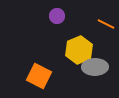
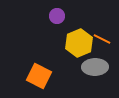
orange line: moved 4 px left, 15 px down
yellow hexagon: moved 7 px up
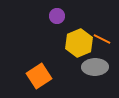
orange square: rotated 30 degrees clockwise
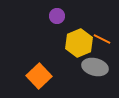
gray ellipse: rotated 15 degrees clockwise
orange square: rotated 10 degrees counterclockwise
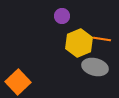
purple circle: moved 5 px right
orange line: rotated 18 degrees counterclockwise
orange square: moved 21 px left, 6 px down
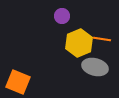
orange square: rotated 25 degrees counterclockwise
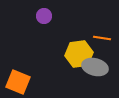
purple circle: moved 18 px left
orange line: moved 1 px up
yellow hexagon: moved 11 px down; rotated 16 degrees clockwise
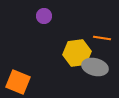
yellow hexagon: moved 2 px left, 1 px up
